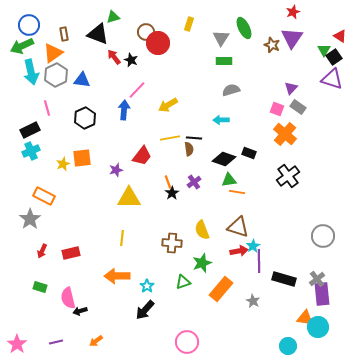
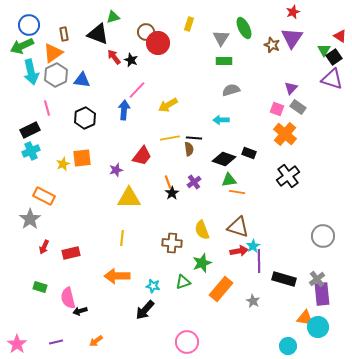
red arrow at (42, 251): moved 2 px right, 4 px up
cyan star at (147, 286): moved 6 px right; rotated 24 degrees counterclockwise
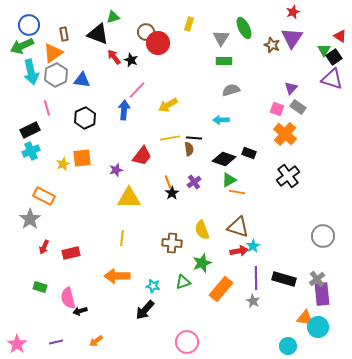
green triangle at (229, 180): rotated 21 degrees counterclockwise
purple line at (259, 261): moved 3 px left, 17 px down
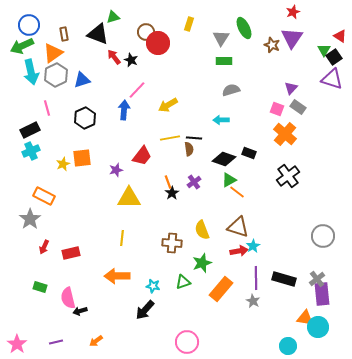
blue triangle at (82, 80): rotated 24 degrees counterclockwise
orange line at (237, 192): rotated 28 degrees clockwise
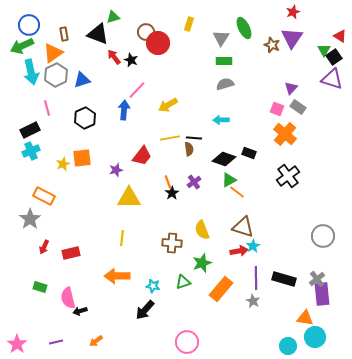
gray semicircle at (231, 90): moved 6 px left, 6 px up
brown triangle at (238, 227): moved 5 px right
cyan circle at (318, 327): moved 3 px left, 10 px down
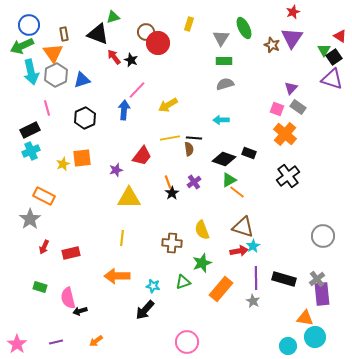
orange triangle at (53, 53): rotated 30 degrees counterclockwise
